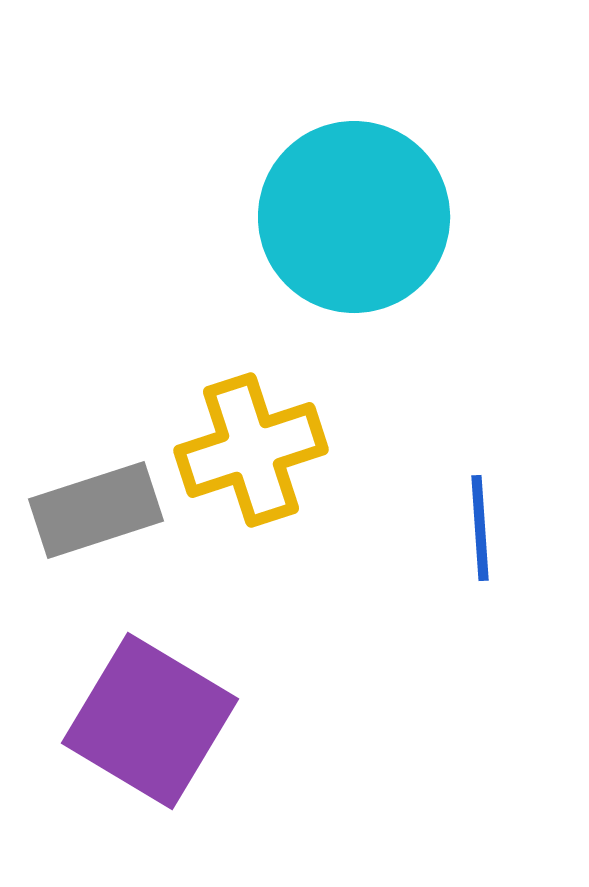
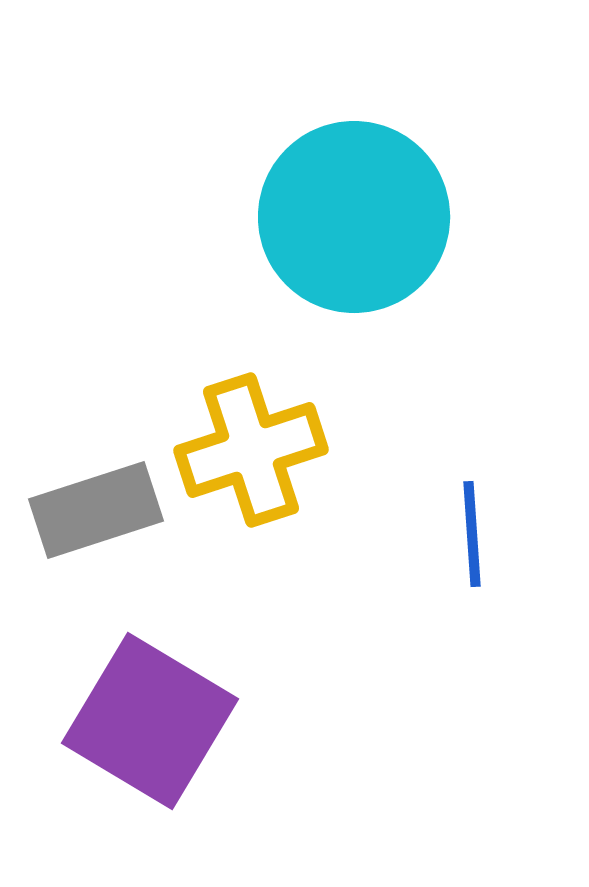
blue line: moved 8 px left, 6 px down
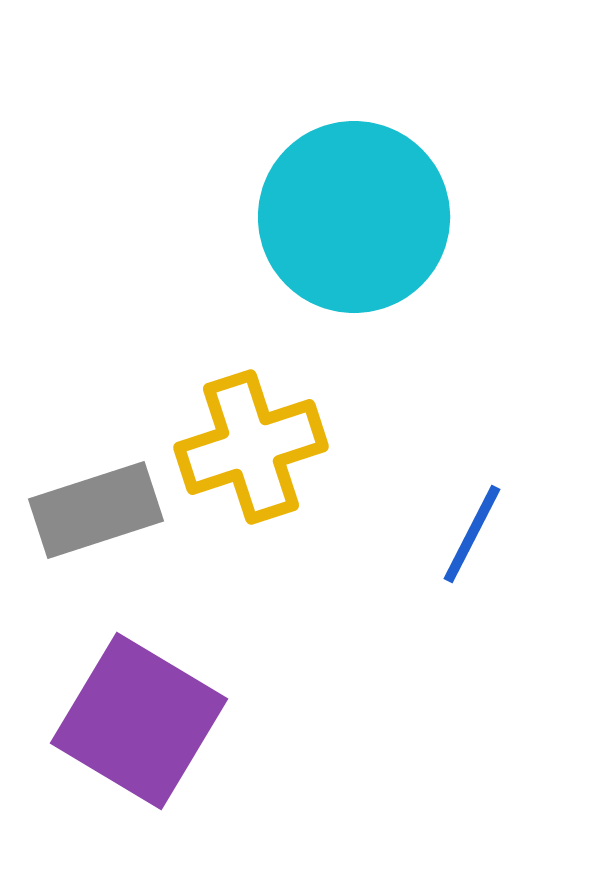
yellow cross: moved 3 px up
blue line: rotated 31 degrees clockwise
purple square: moved 11 px left
